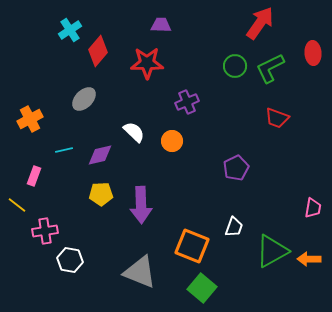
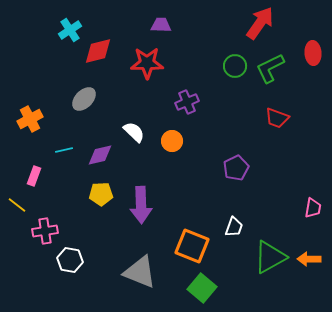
red diamond: rotated 36 degrees clockwise
green triangle: moved 2 px left, 6 px down
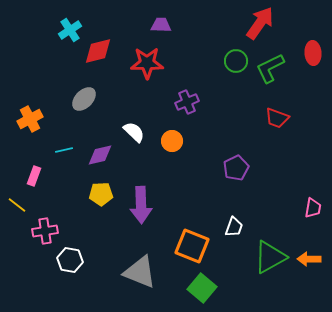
green circle: moved 1 px right, 5 px up
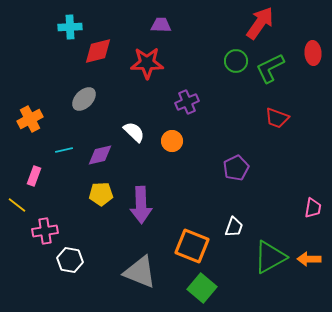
cyan cross: moved 3 px up; rotated 30 degrees clockwise
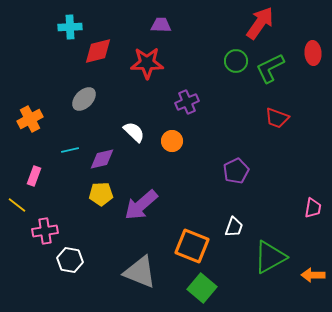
cyan line: moved 6 px right
purple diamond: moved 2 px right, 4 px down
purple pentagon: moved 3 px down
purple arrow: rotated 51 degrees clockwise
orange arrow: moved 4 px right, 16 px down
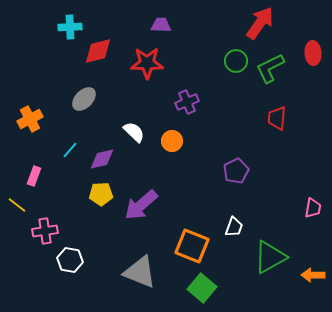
red trapezoid: rotated 75 degrees clockwise
cyan line: rotated 36 degrees counterclockwise
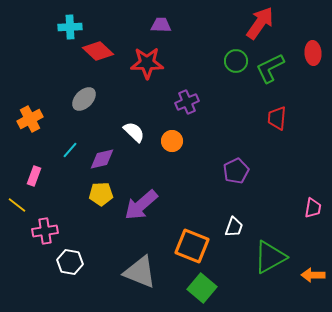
red diamond: rotated 56 degrees clockwise
white hexagon: moved 2 px down
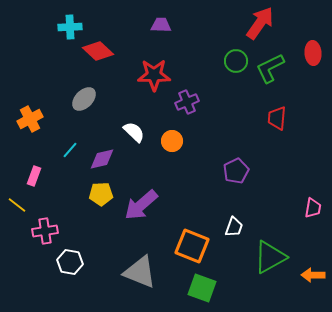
red star: moved 7 px right, 12 px down
green square: rotated 20 degrees counterclockwise
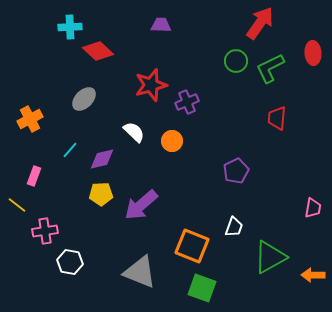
red star: moved 3 px left, 10 px down; rotated 16 degrees counterclockwise
